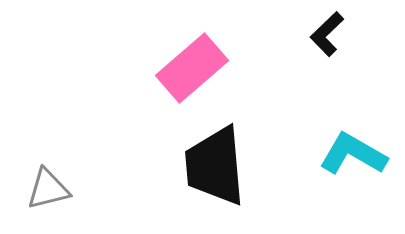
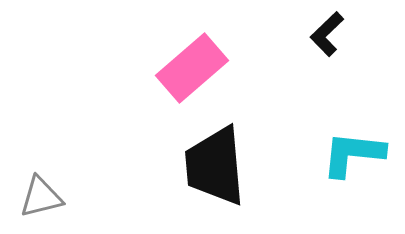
cyan L-shape: rotated 24 degrees counterclockwise
gray triangle: moved 7 px left, 8 px down
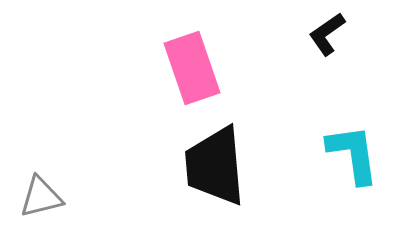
black L-shape: rotated 9 degrees clockwise
pink rectangle: rotated 68 degrees counterclockwise
cyan L-shape: rotated 76 degrees clockwise
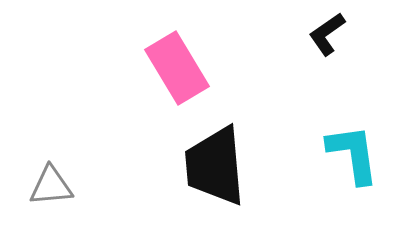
pink rectangle: moved 15 px left; rotated 12 degrees counterclockwise
gray triangle: moved 10 px right, 11 px up; rotated 9 degrees clockwise
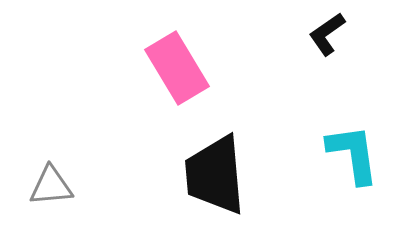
black trapezoid: moved 9 px down
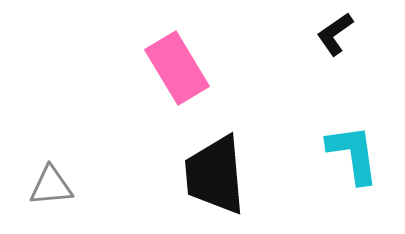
black L-shape: moved 8 px right
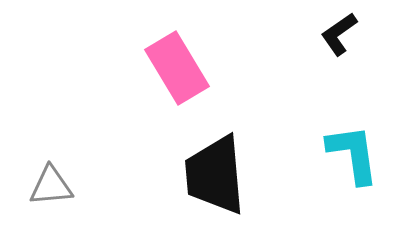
black L-shape: moved 4 px right
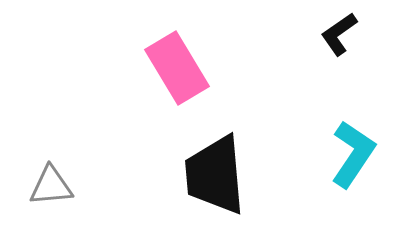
cyan L-shape: rotated 42 degrees clockwise
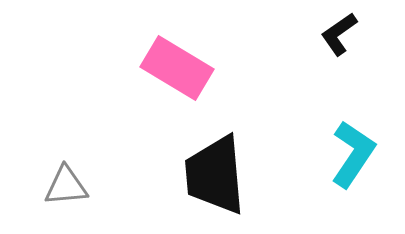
pink rectangle: rotated 28 degrees counterclockwise
gray triangle: moved 15 px right
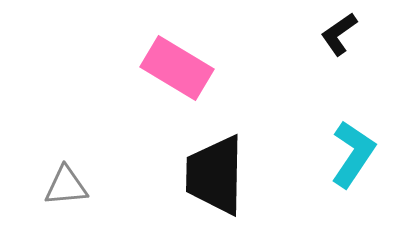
black trapezoid: rotated 6 degrees clockwise
